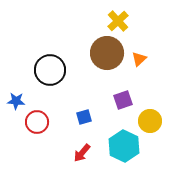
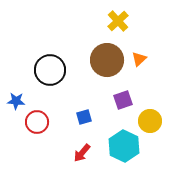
brown circle: moved 7 px down
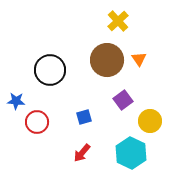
orange triangle: rotated 21 degrees counterclockwise
purple square: rotated 18 degrees counterclockwise
cyan hexagon: moved 7 px right, 7 px down
